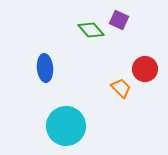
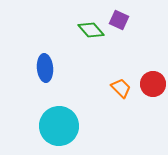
red circle: moved 8 px right, 15 px down
cyan circle: moved 7 px left
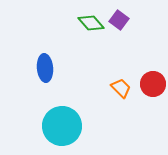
purple square: rotated 12 degrees clockwise
green diamond: moved 7 px up
cyan circle: moved 3 px right
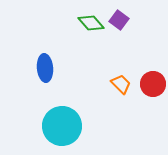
orange trapezoid: moved 4 px up
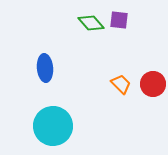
purple square: rotated 30 degrees counterclockwise
cyan circle: moved 9 px left
